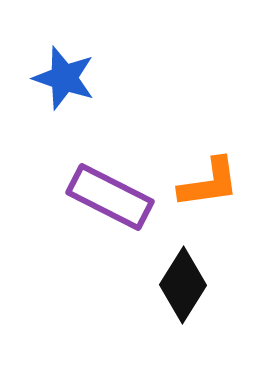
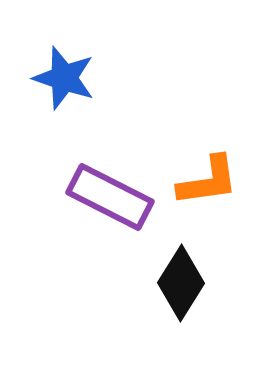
orange L-shape: moved 1 px left, 2 px up
black diamond: moved 2 px left, 2 px up
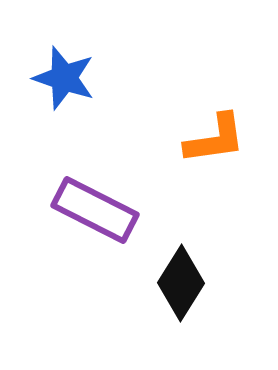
orange L-shape: moved 7 px right, 42 px up
purple rectangle: moved 15 px left, 13 px down
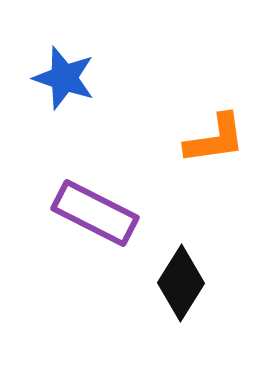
purple rectangle: moved 3 px down
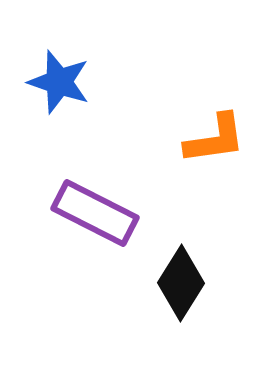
blue star: moved 5 px left, 4 px down
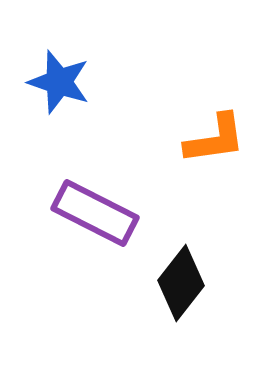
black diamond: rotated 6 degrees clockwise
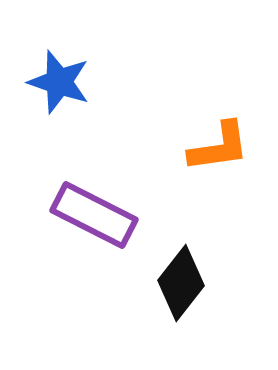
orange L-shape: moved 4 px right, 8 px down
purple rectangle: moved 1 px left, 2 px down
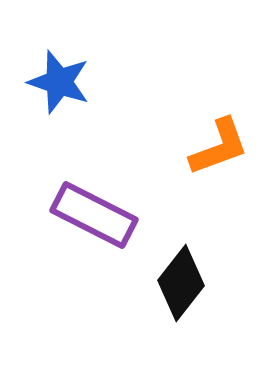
orange L-shape: rotated 12 degrees counterclockwise
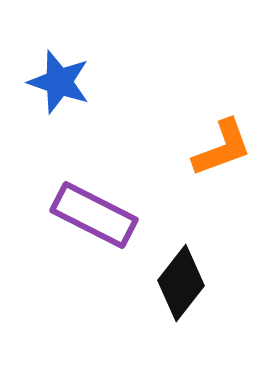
orange L-shape: moved 3 px right, 1 px down
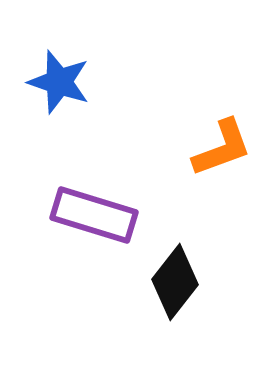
purple rectangle: rotated 10 degrees counterclockwise
black diamond: moved 6 px left, 1 px up
